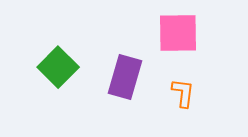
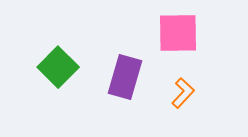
orange L-shape: rotated 36 degrees clockwise
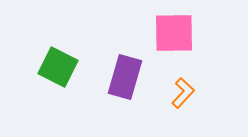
pink square: moved 4 px left
green square: rotated 18 degrees counterclockwise
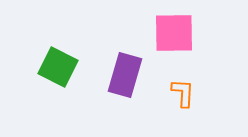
purple rectangle: moved 2 px up
orange L-shape: rotated 40 degrees counterclockwise
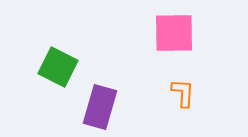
purple rectangle: moved 25 px left, 32 px down
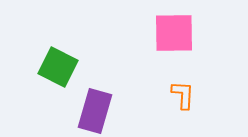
orange L-shape: moved 2 px down
purple rectangle: moved 5 px left, 4 px down
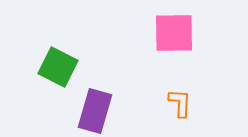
orange L-shape: moved 3 px left, 8 px down
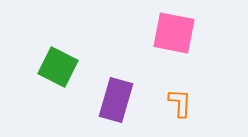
pink square: rotated 12 degrees clockwise
purple rectangle: moved 21 px right, 11 px up
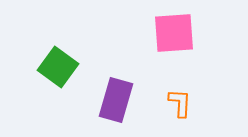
pink square: rotated 15 degrees counterclockwise
green square: rotated 9 degrees clockwise
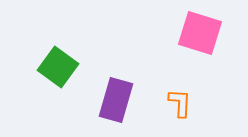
pink square: moved 26 px right; rotated 21 degrees clockwise
